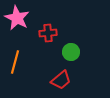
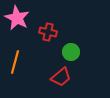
red cross: moved 1 px up; rotated 18 degrees clockwise
red trapezoid: moved 3 px up
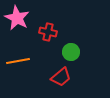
orange line: moved 3 px right, 1 px up; rotated 65 degrees clockwise
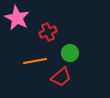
red cross: rotated 36 degrees counterclockwise
green circle: moved 1 px left, 1 px down
orange line: moved 17 px right
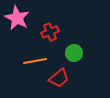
red cross: moved 2 px right
green circle: moved 4 px right
red trapezoid: moved 2 px left, 1 px down
